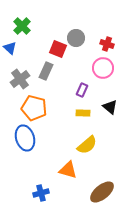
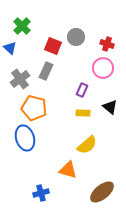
gray circle: moved 1 px up
red square: moved 5 px left, 3 px up
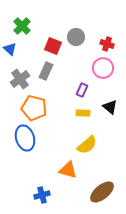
blue triangle: moved 1 px down
blue cross: moved 1 px right, 2 px down
